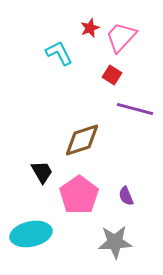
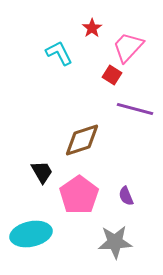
red star: moved 2 px right; rotated 12 degrees counterclockwise
pink trapezoid: moved 7 px right, 10 px down
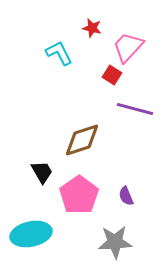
red star: rotated 24 degrees counterclockwise
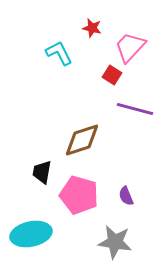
pink trapezoid: moved 2 px right
black trapezoid: rotated 140 degrees counterclockwise
pink pentagon: rotated 21 degrees counterclockwise
gray star: rotated 12 degrees clockwise
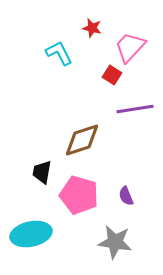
purple line: rotated 24 degrees counterclockwise
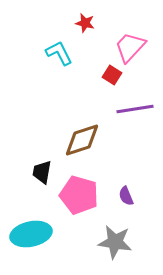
red star: moved 7 px left, 5 px up
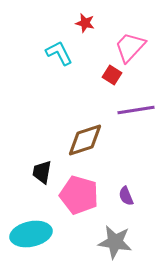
purple line: moved 1 px right, 1 px down
brown diamond: moved 3 px right
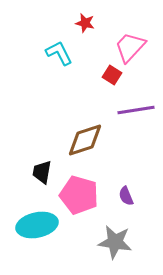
cyan ellipse: moved 6 px right, 9 px up
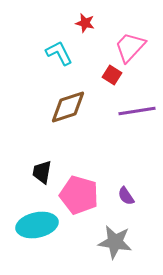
purple line: moved 1 px right, 1 px down
brown diamond: moved 17 px left, 33 px up
purple semicircle: rotated 12 degrees counterclockwise
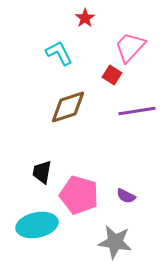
red star: moved 5 px up; rotated 24 degrees clockwise
purple semicircle: rotated 30 degrees counterclockwise
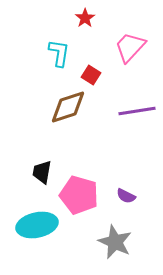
cyan L-shape: rotated 36 degrees clockwise
red square: moved 21 px left
gray star: rotated 16 degrees clockwise
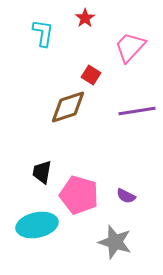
cyan L-shape: moved 16 px left, 20 px up
gray star: rotated 8 degrees counterclockwise
